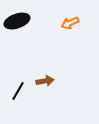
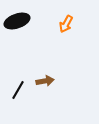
orange arrow: moved 4 px left, 1 px down; rotated 36 degrees counterclockwise
black line: moved 1 px up
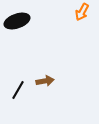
orange arrow: moved 16 px right, 12 px up
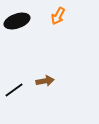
orange arrow: moved 24 px left, 4 px down
black line: moved 4 px left; rotated 24 degrees clockwise
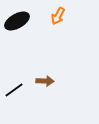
black ellipse: rotated 10 degrees counterclockwise
brown arrow: rotated 12 degrees clockwise
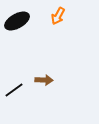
brown arrow: moved 1 px left, 1 px up
